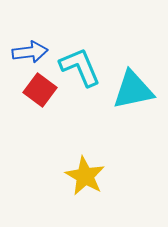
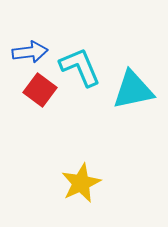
yellow star: moved 4 px left, 7 px down; rotated 18 degrees clockwise
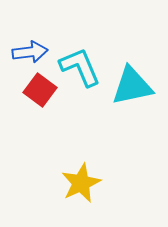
cyan triangle: moved 1 px left, 4 px up
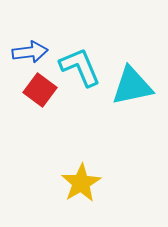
yellow star: rotated 6 degrees counterclockwise
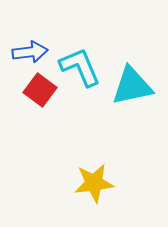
yellow star: moved 13 px right; rotated 24 degrees clockwise
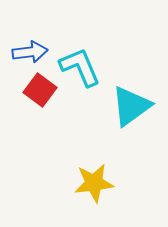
cyan triangle: moved 1 px left, 20 px down; rotated 24 degrees counterclockwise
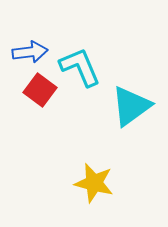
yellow star: rotated 21 degrees clockwise
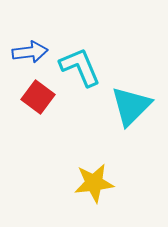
red square: moved 2 px left, 7 px down
cyan triangle: rotated 9 degrees counterclockwise
yellow star: rotated 21 degrees counterclockwise
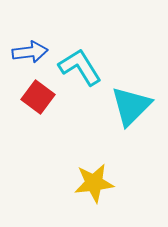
cyan L-shape: rotated 9 degrees counterclockwise
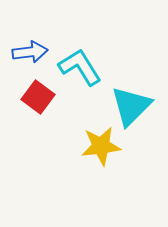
yellow star: moved 7 px right, 37 px up
